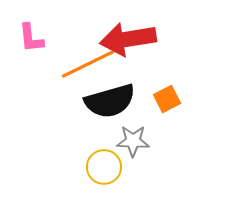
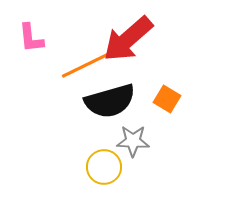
red arrow: rotated 32 degrees counterclockwise
orange square: rotated 32 degrees counterclockwise
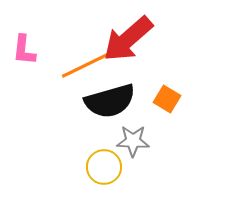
pink L-shape: moved 7 px left, 12 px down; rotated 12 degrees clockwise
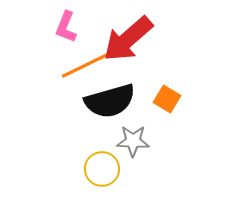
pink L-shape: moved 42 px right, 23 px up; rotated 16 degrees clockwise
yellow circle: moved 2 px left, 2 px down
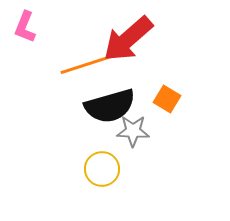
pink L-shape: moved 41 px left
orange line: rotated 8 degrees clockwise
black semicircle: moved 5 px down
gray star: moved 10 px up
